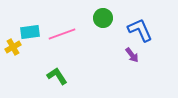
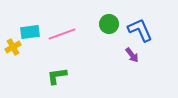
green circle: moved 6 px right, 6 px down
green L-shape: rotated 65 degrees counterclockwise
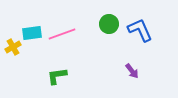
cyan rectangle: moved 2 px right, 1 px down
purple arrow: moved 16 px down
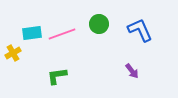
green circle: moved 10 px left
yellow cross: moved 6 px down
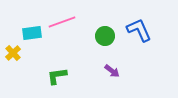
green circle: moved 6 px right, 12 px down
blue L-shape: moved 1 px left
pink line: moved 12 px up
yellow cross: rotated 14 degrees counterclockwise
purple arrow: moved 20 px left; rotated 14 degrees counterclockwise
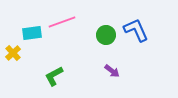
blue L-shape: moved 3 px left
green circle: moved 1 px right, 1 px up
green L-shape: moved 3 px left; rotated 20 degrees counterclockwise
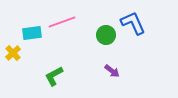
blue L-shape: moved 3 px left, 7 px up
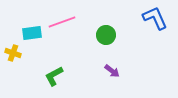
blue L-shape: moved 22 px right, 5 px up
yellow cross: rotated 28 degrees counterclockwise
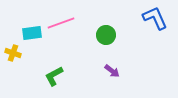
pink line: moved 1 px left, 1 px down
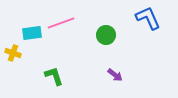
blue L-shape: moved 7 px left
purple arrow: moved 3 px right, 4 px down
green L-shape: rotated 100 degrees clockwise
